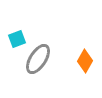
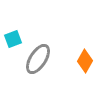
cyan square: moved 4 px left
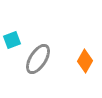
cyan square: moved 1 px left, 1 px down
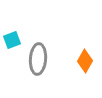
gray ellipse: rotated 28 degrees counterclockwise
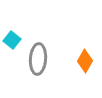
cyan square: rotated 30 degrees counterclockwise
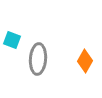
cyan square: rotated 18 degrees counterclockwise
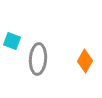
cyan square: moved 1 px down
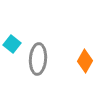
cyan square: moved 3 px down; rotated 18 degrees clockwise
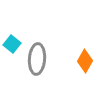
gray ellipse: moved 1 px left
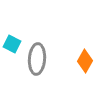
cyan square: rotated 12 degrees counterclockwise
